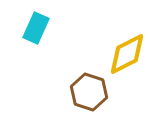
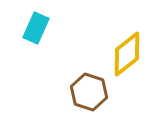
yellow diamond: rotated 12 degrees counterclockwise
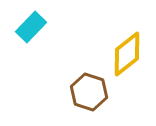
cyan rectangle: moved 5 px left, 1 px up; rotated 20 degrees clockwise
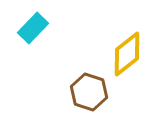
cyan rectangle: moved 2 px right, 1 px down
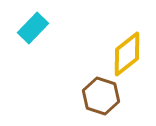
brown hexagon: moved 12 px right, 4 px down
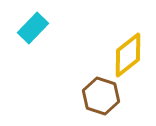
yellow diamond: moved 1 px right, 1 px down
